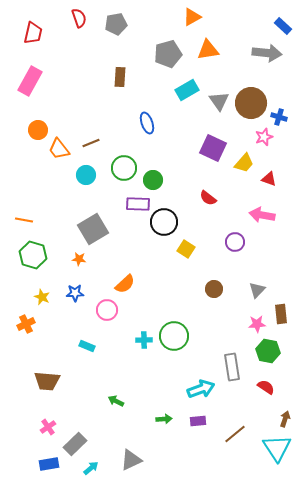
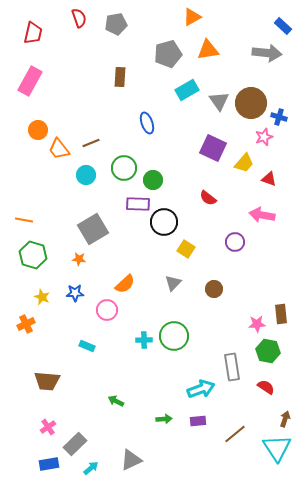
gray triangle at (257, 290): moved 84 px left, 7 px up
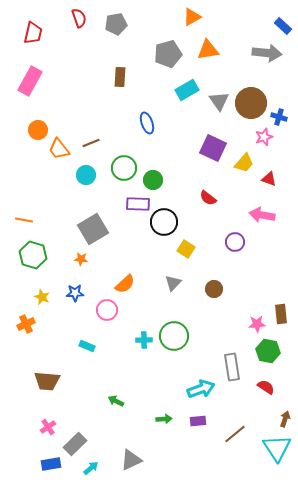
orange star at (79, 259): moved 2 px right
blue rectangle at (49, 464): moved 2 px right
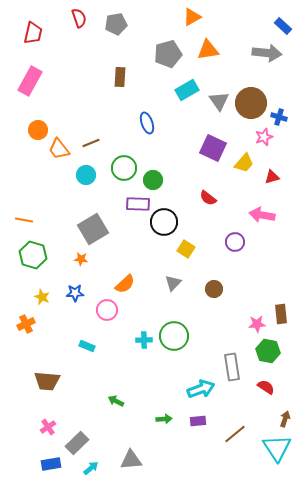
red triangle at (269, 179): moved 3 px right, 2 px up; rotated 35 degrees counterclockwise
gray rectangle at (75, 444): moved 2 px right, 1 px up
gray triangle at (131, 460): rotated 20 degrees clockwise
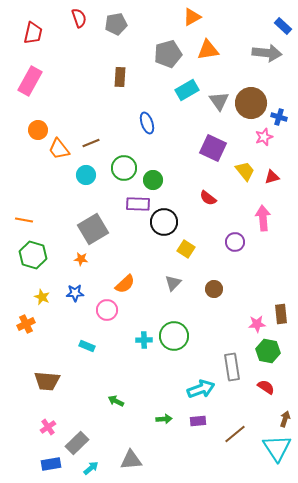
yellow trapezoid at (244, 163): moved 1 px right, 8 px down; rotated 80 degrees counterclockwise
pink arrow at (262, 215): moved 1 px right, 3 px down; rotated 75 degrees clockwise
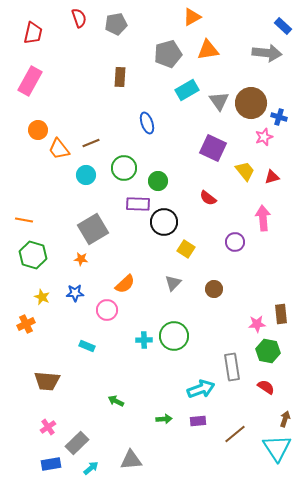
green circle at (153, 180): moved 5 px right, 1 px down
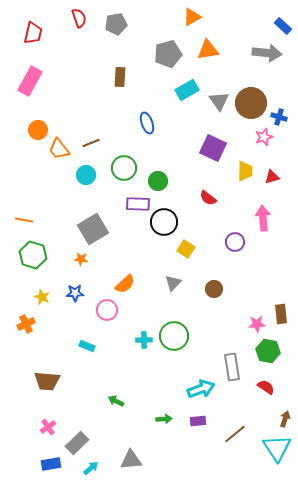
yellow trapezoid at (245, 171): rotated 40 degrees clockwise
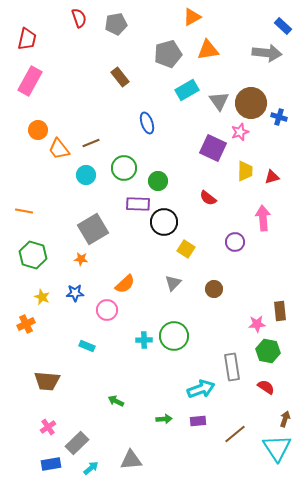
red trapezoid at (33, 33): moved 6 px left, 6 px down
brown rectangle at (120, 77): rotated 42 degrees counterclockwise
pink star at (264, 137): moved 24 px left, 5 px up
orange line at (24, 220): moved 9 px up
brown rectangle at (281, 314): moved 1 px left, 3 px up
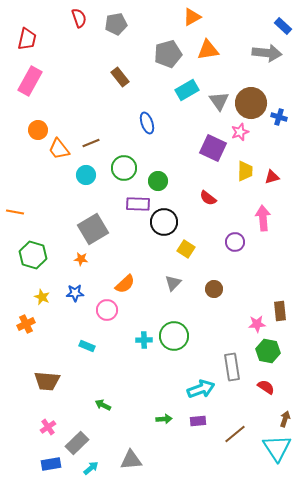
orange line at (24, 211): moved 9 px left, 1 px down
green arrow at (116, 401): moved 13 px left, 4 px down
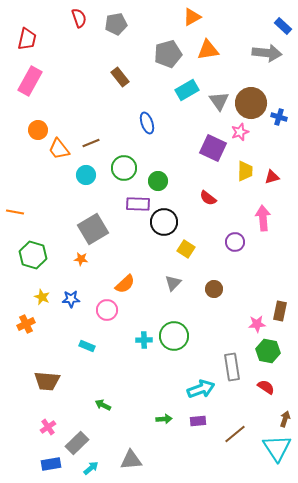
blue star at (75, 293): moved 4 px left, 6 px down
brown rectangle at (280, 311): rotated 18 degrees clockwise
